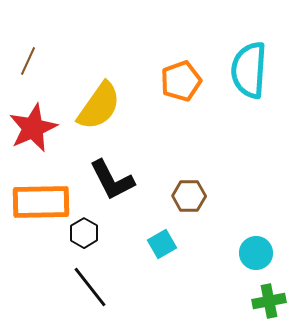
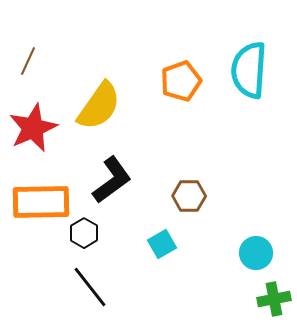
black L-shape: rotated 99 degrees counterclockwise
green cross: moved 5 px right, 2 px up
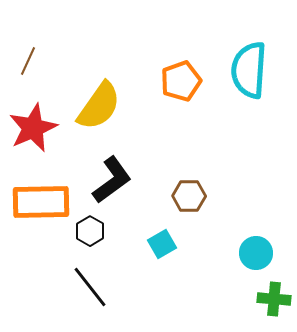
black hexagon: moved 6 px right, 2 px up
green cross: rotated 16 degrees clockwise
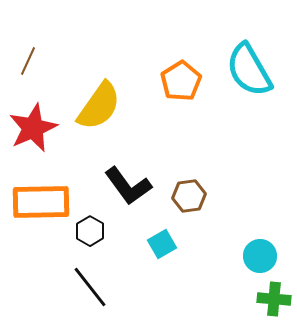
cyan semicircle: rotated 34 degrees counterclockwise
orange pentagon: rotated 12 degrees counterclockwise
black L-shape: moved 16 px right, 6 px down; rotated 90 degrees clockwise
brown hexagon: rotated 8 degrees counterclockwise
cyan circle: moved 4 px right, 3 px down
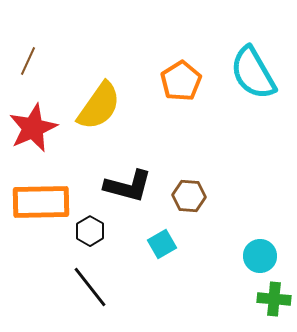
cyan semicircle: moved 4 px right, 3 px down
black L-shape: rotated 39 degrees counterclockwise
brown hexagon: rotated 12 degrees clockwise
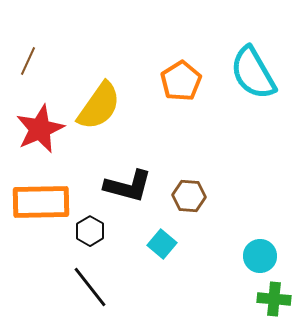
red star: moved 7 px right, 1 px down
cyan square: rotated 20 degrees counterclockwise
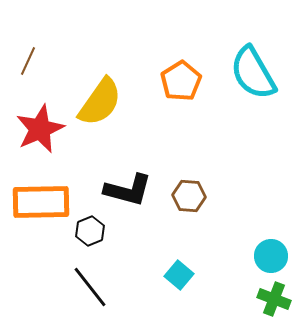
yellow semicircle: moved 1 px right, 4 px up
black L-shape: moved 4 px down
black hexagon: rotated 8 degrees clockwise
cyan square: moved 17 px right, 31 px down
cyan circle: moved 11 px right
green cross: rotated 16 degrees clockwise
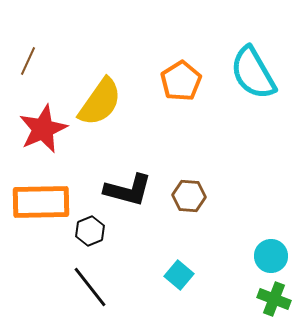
red star: moved 3 px right
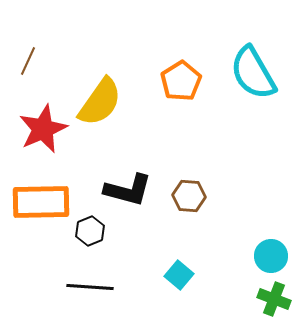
black line: rotated 48 degrees counterclockwise
